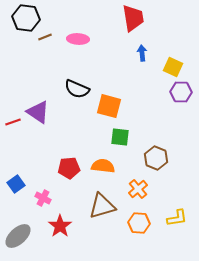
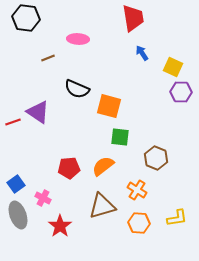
brown line: moved 3 px right, 21 px down
blue arrow: rotated 28 degrees counterclockwise
orange semicircle: rotated 45 degrees counterclockwise
orange cross: moved 1 px left, 1 px down; rotated 18 degrees counterclockwise
gray ellipse: moved 21 px up; rotated 68 degrees counterclockwise
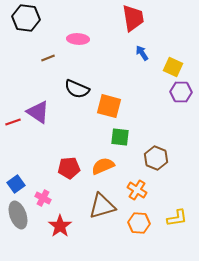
orange semicircle: rotated 15 degrees clockwise
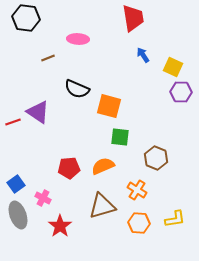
blue arrow: moved 1 px right, 2 px down
yellow L-shape: moved 2 px left, 1 px down
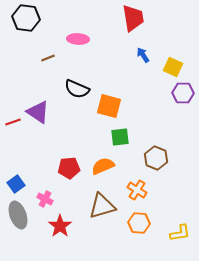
purple hexagon: moved 2 px right, 1 px down
green square: rotated 12 degrees counterclockwise
pink cross: moved 2 px right, 1 px down
yellow L-shape: moved 5 px right, 14 px down
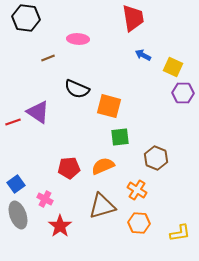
blue arrow: rotated 28 degrees counterclockwise
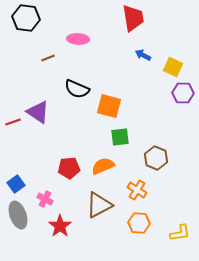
brown triangle: moved 3 px left, 1 px up; rotated 12 degrees counterclockwise
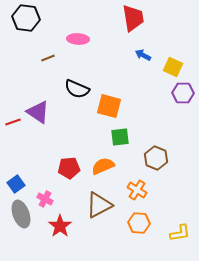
gray ellipse: moved 3 px right, 1 px up
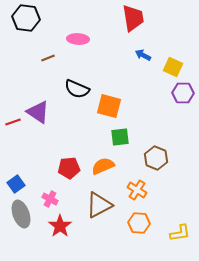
pink cross: moved 5 px right
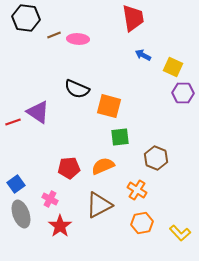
brown line: moved 6 px right, 23 px up
orange hexagon: moved 3 px right; rotated 15 degrees counterclockwise
yellow L-shape: rotated 55 degrees clockwise
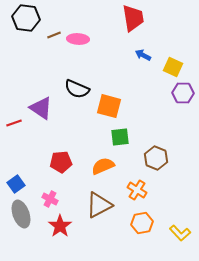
purple triangle: moved 3 px right, 4 px up
red line: moved 1 px right, 1 px down
red pentagon: moved 8 px left, 6 px up
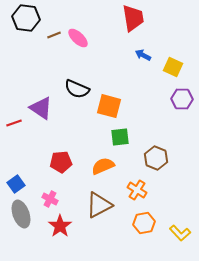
pink ellipse: moved 1 px up; rotated 40 degrees clockwise
purple hexagon: moved 1 px left, 6 px down
orange hexagon: moved 2 px right
